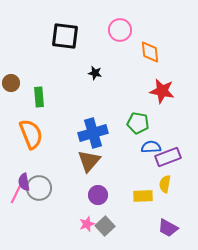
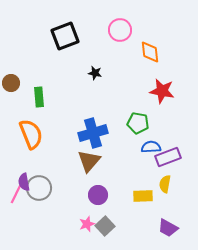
black square: rotated 28 degrees counterclockwise
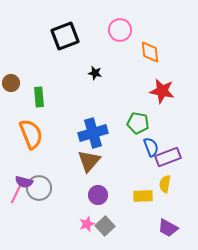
blue semicircle: rotated 72 degrees clockwise
purple semicircle: rotated 66 degrees counterclockwise
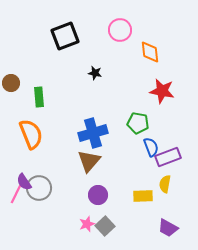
purple semicircle: rotated 42 degrees clockwise
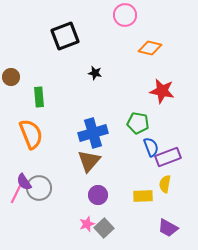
pink circle: moved 5 px right, 15 px up
orange diamond: moved 4 px up; rotated 70 degrees counterclockwise
brown circle: moved 6 px up
gray square: moved 1 px left, 2 px down
